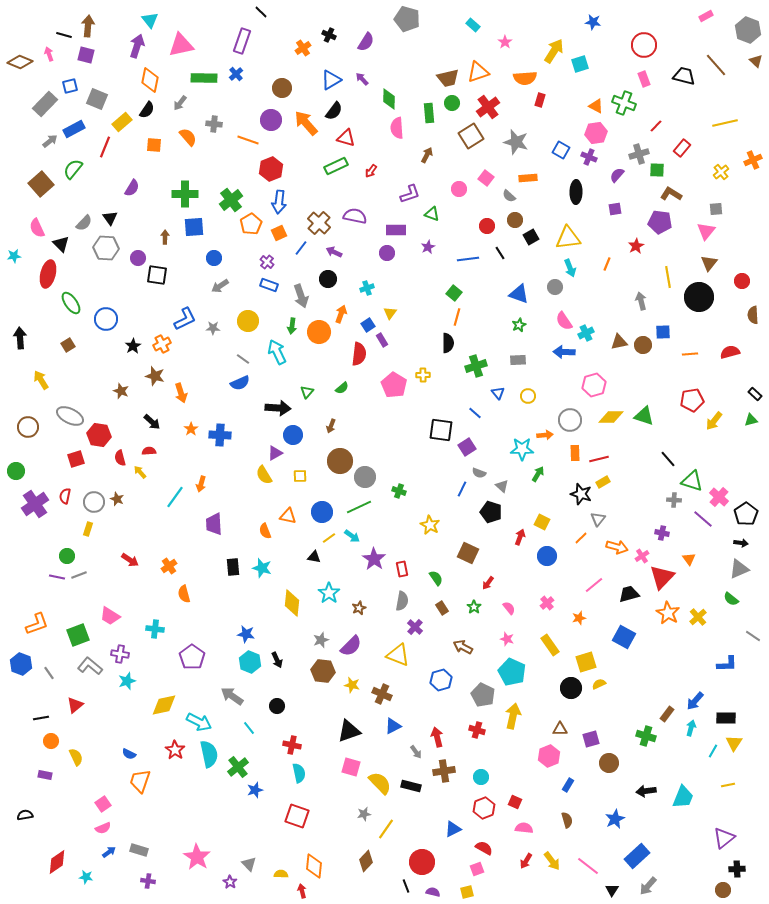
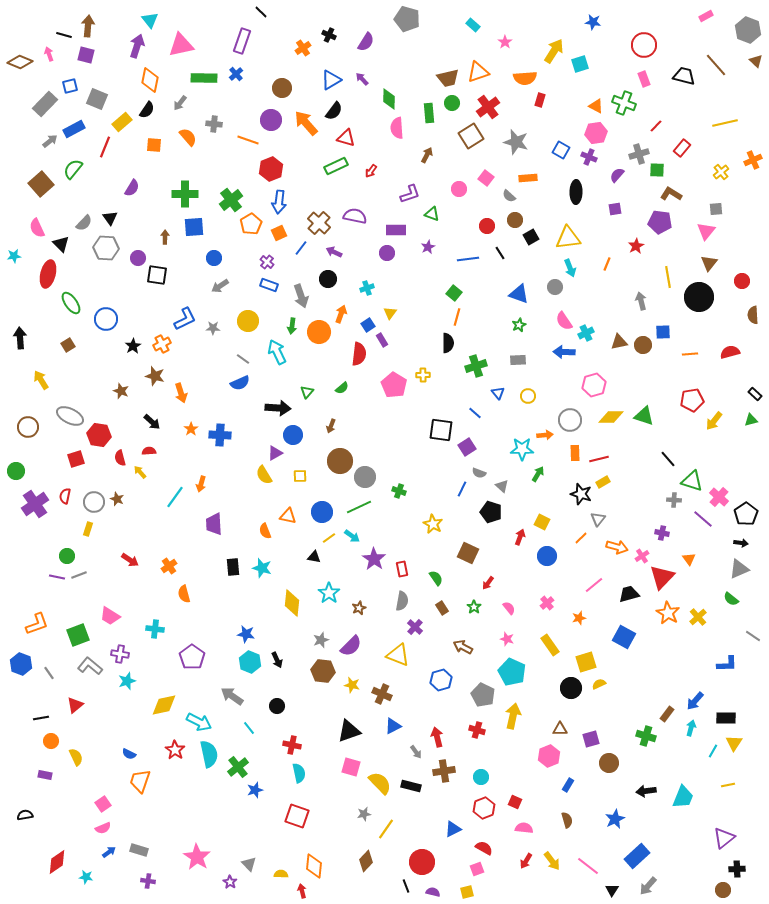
yellow star at (430, 525): moved 3 px right, 1 px up
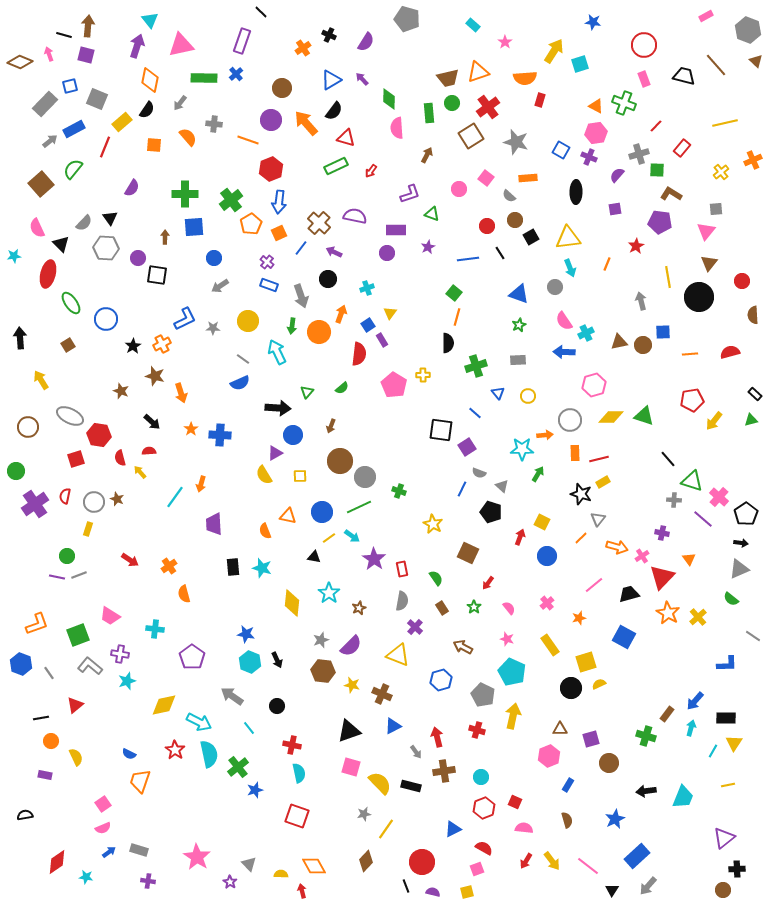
orange diamond at (314, 866): rotated 35 degrees counterclockwise
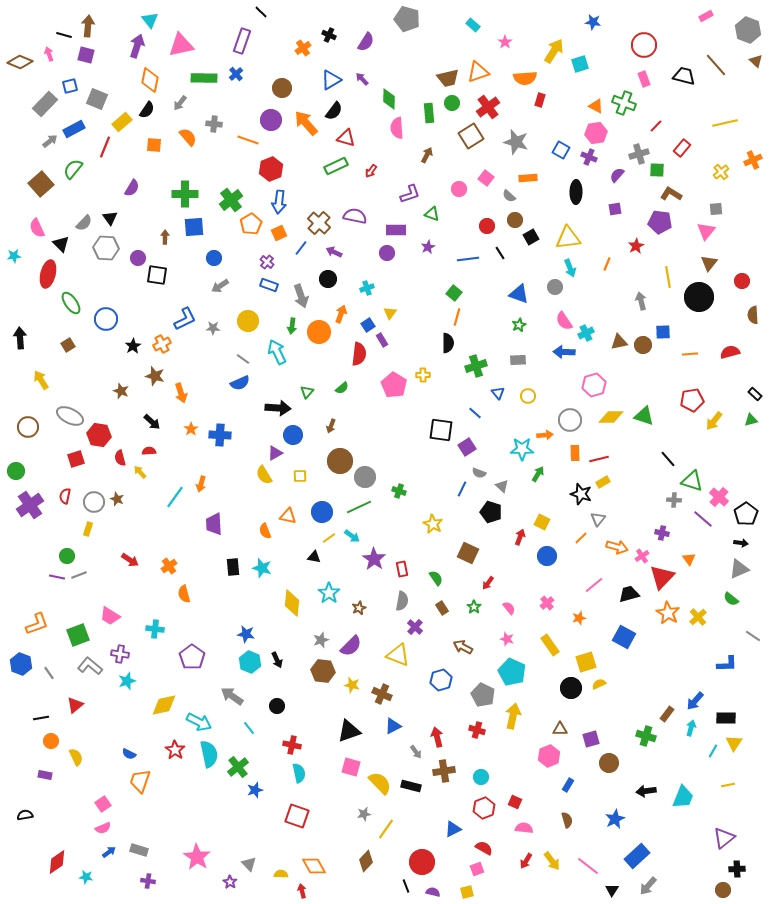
purple cross at (35, 504): moved 5 px left, 1 px down
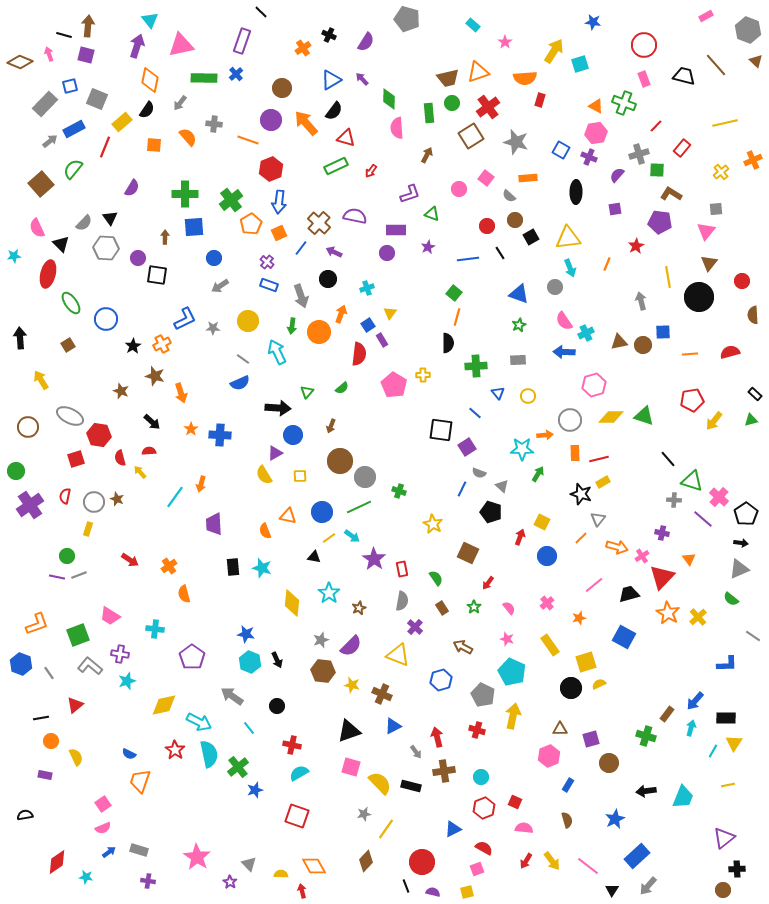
green cross at (476, 366): rotated 15 degrees clockwise
cyan semicircle at (299, 773): rotated 108 degrees counterclockwise
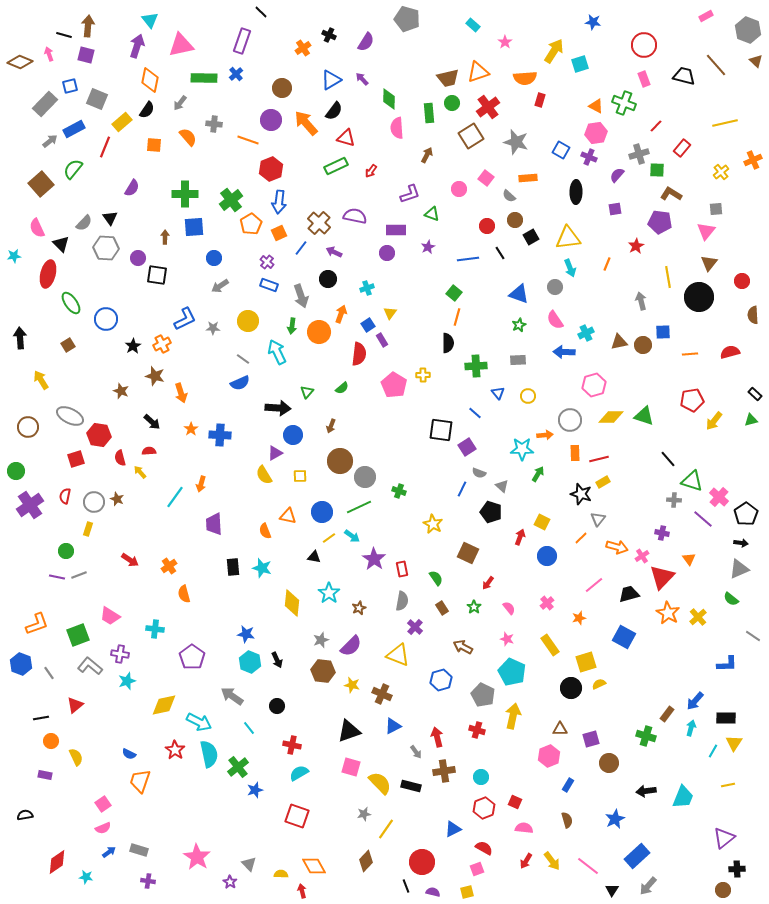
pink semicircle at (564, 321): moved 9 px left, 1 px up
green circle at (67, 556): moved 1 px left, 5 px up
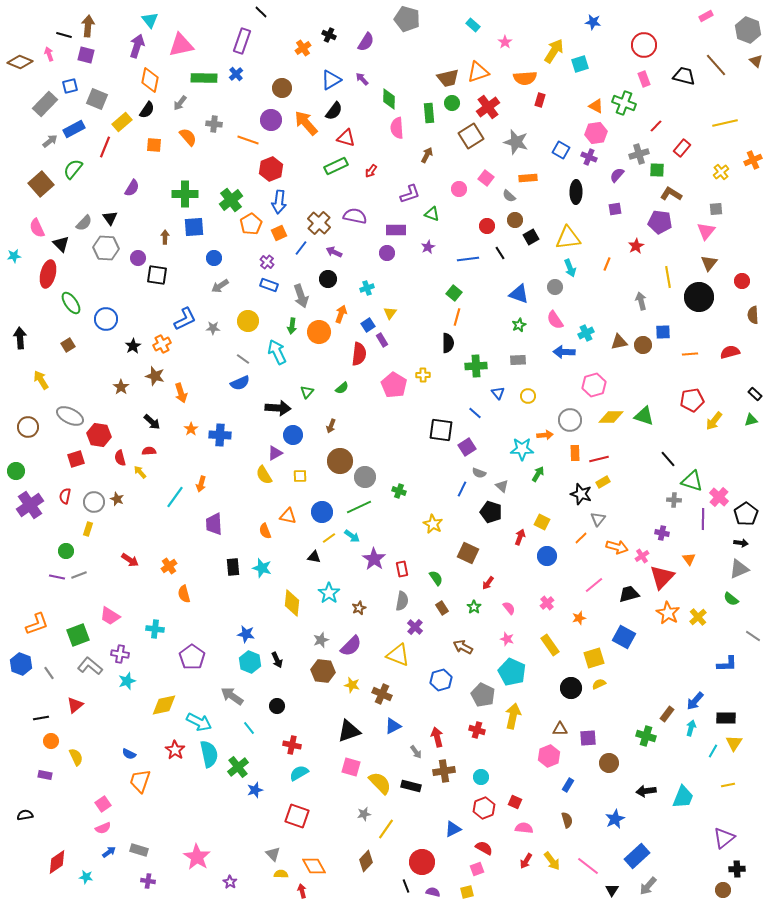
brown star at (121, 391): moved 4 px up; rotated 14 degrees clockwise
purple line at (703, 519): rotated 50 degrees clockwise
yellow square at (586, 662): moved 8 px right, 4 px up
purple square at (591, 739): moved 3 px left, 1 px up; rotated 12 degrees clockwise
gray triangle at (249, 864): moved 24 px right, 10 px up
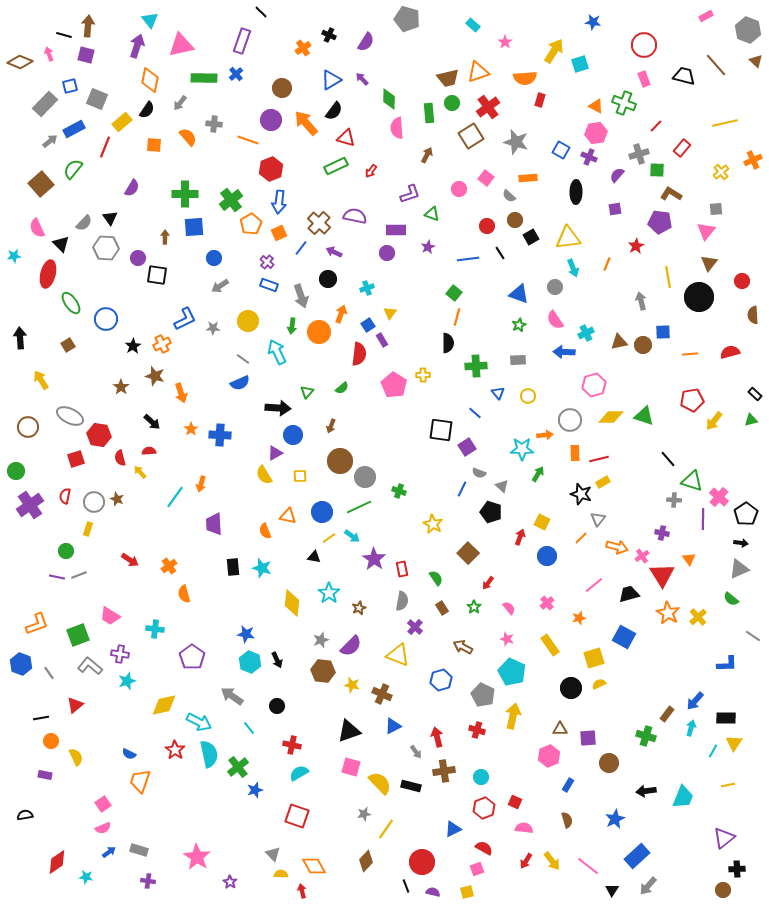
cyan arrow at (570, 268): moved 3 px right
brown square at (468, 553): rotated 20 degrees clockwise
red triangle at (662, 577): moved 2 px up; rotated 16 degrees counterclockwise
